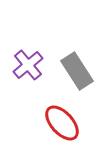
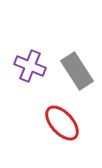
purple cross: moved 2 px right, 1 px down; rotated 28 degrees counterclockwise
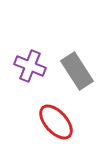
red ellipse: moved 6 px left, 1 px up
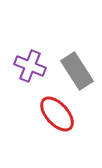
red ellipse: moved 1 px right, 8 px up
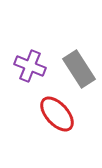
gray rectangle: moved 2 px right, 2 px up
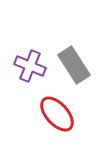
gray rectangle: moved 5 px left, 4 px up
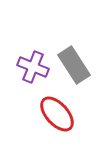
purple cross: moved 3 px right, 1 px down
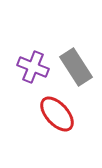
gray rectangle: moved 2 px right, 2 px down
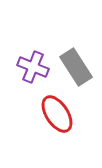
red ellipse: rotated 9 degrees clockwise
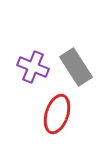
red ellipse: rotated 51 degrees clockwise
